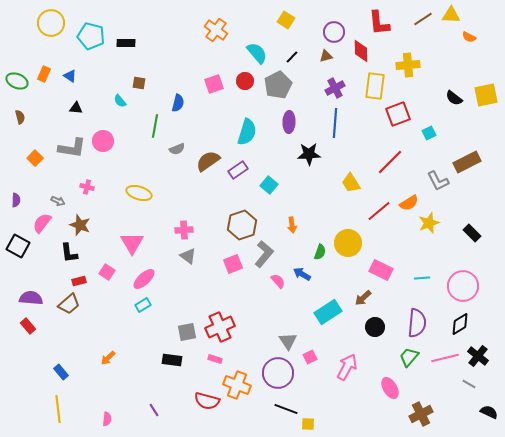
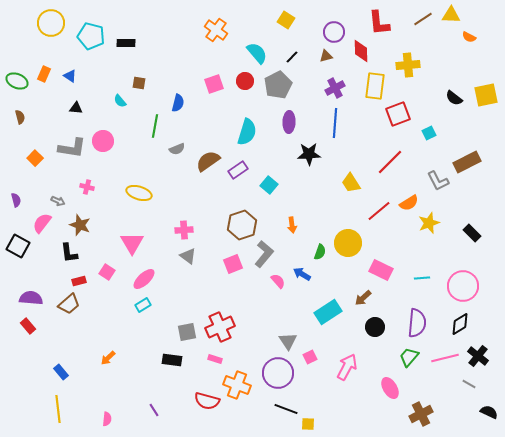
purple semicircle at (16, 200): rotated 16 degrees counterclockwise
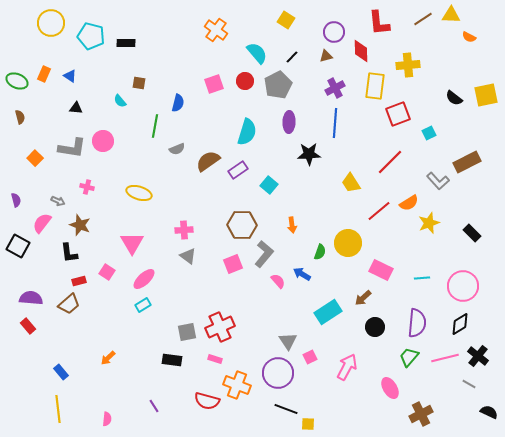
gray L-shape at (438, 181): rotated 15 degrees counterclockwise
brown hexagon at (242, 225): rotated 20 degrees clockwise
purple line at (154, 410): moved 4 px up
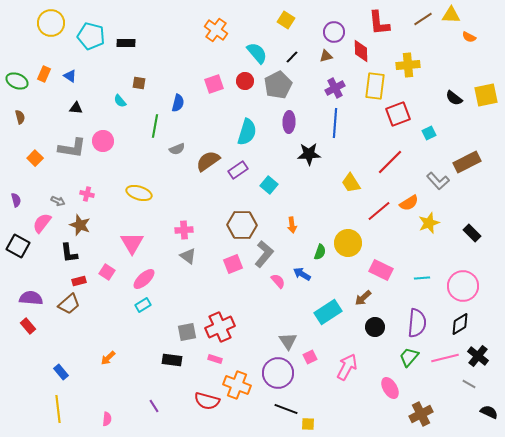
pink cross at (87, 187): moved 7 px down
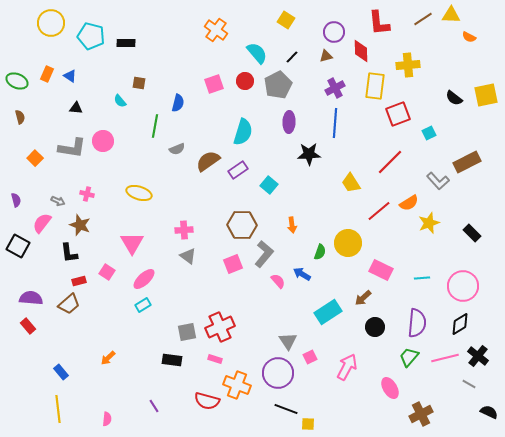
orange rectangle at (44, 74): moved 3 px right
cyan semicircle at (247, 132): moved 4 px left
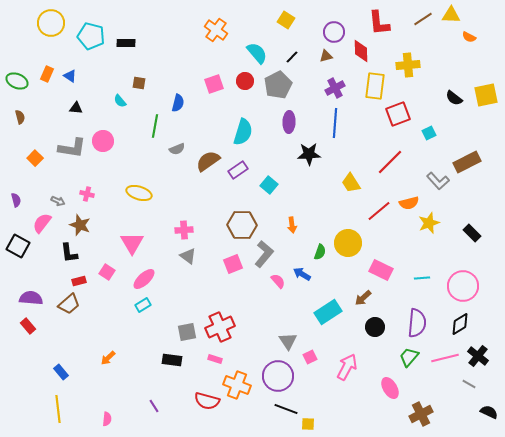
orange semicircle at (409, 203): rotated 18 degrees clockwise
purple circle at (278, 373): moved 3 px down
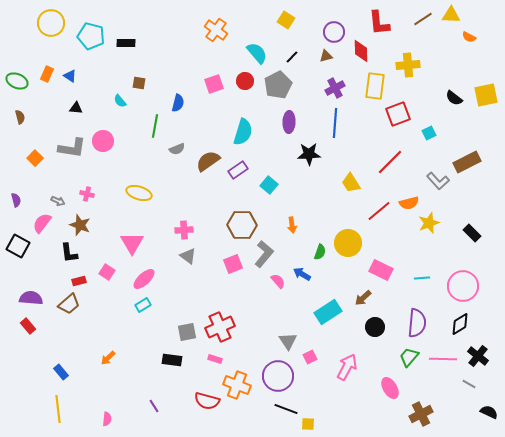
pink line at (445, 358): moved 2 px left, 1 px down; rotated 16 degrees clockwise
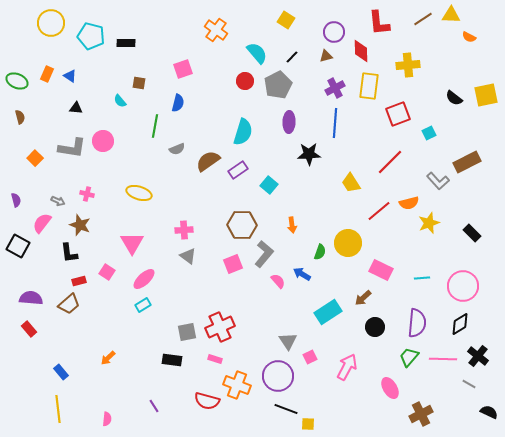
pink square at (214, 84): moved 31 px left, 15 px up
yellow rectangle at (375, 86): moved 6 px left
red rectangle at (28, 326): moved 1 px right, 3 px down
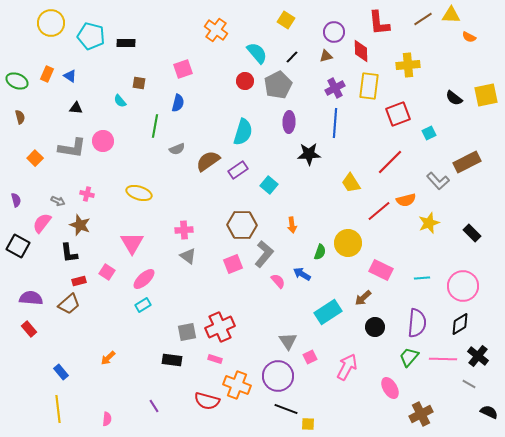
orange semicircle at (409, 203): moved 3 px left, 3 px up
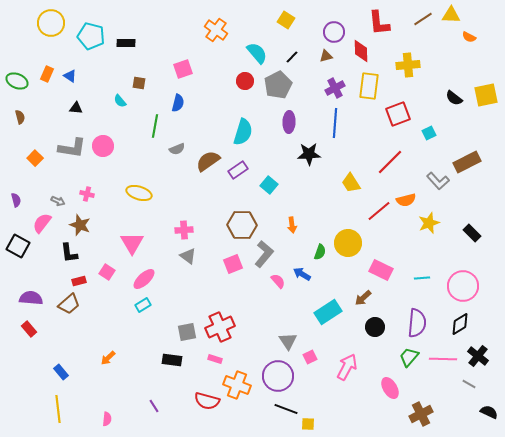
pink circle at (103, 141): moved 5 px down
